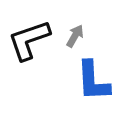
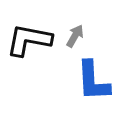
black L-shape: rotated 30 degrees clockwise
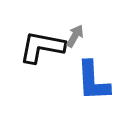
black L-shape: moved 13 px right, 7 px down
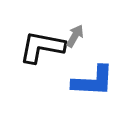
blue L-shape: rotated 84 degrees counterclockwise
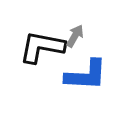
blue L-shape: moved 7 px left, 6 px up
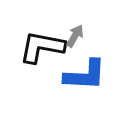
blue L-shape: moved 1 px left
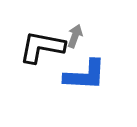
gray arrow: rotated 10 degrees counterclockwise
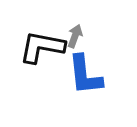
blue L-shape: rotated 81 degrees clockwise
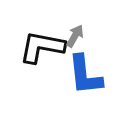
gray arrow: rotated 10 degrees clockwise
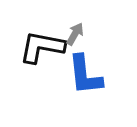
gray arrow: moved 2 px up
